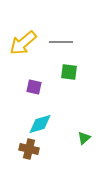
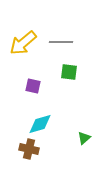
purple square: moved 1 px left, 1 px up
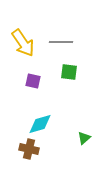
yellow arrow: rotated 84 degrees counterclockwise
purple square: moved 5 px up
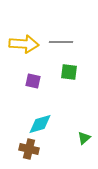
yellow arrow: moved 1 px right, 1 px down; rotated 52 degrees counterclockwise
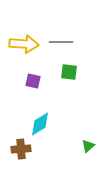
cyan diamond: rotated 15 degrees counterclockwise
green triangle: moved 4 px right, 8 px down
brown cross: moved 8 px left; rotated 18 degrees counterclockwise
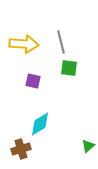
gray line: rotated 75 degrees clockwise
green square: moved 4 px up
brown cross: rotated 12 degrees counterclockwise
